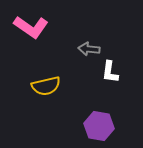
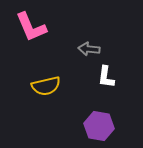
pink L-shape: rotated 32 degrees clockwise
white L-shape: moved 4 px left, 5 px down
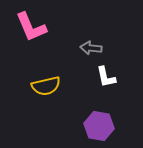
gray arrow: moved 2 px right, 1 px up
white L-shape: rotated 20 degrees counterclockwise
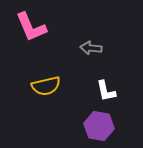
white L-shape: moved 14 px down
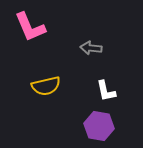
pink L-shape: moved 1 px left
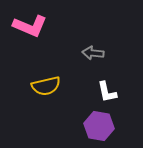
pink L-shape: moved 1 px up; rotated 44 degrees counterclockwise
gray arrow: moved 2 px right, 5 px down
white L-shape: moved 1 px right, 1 px down
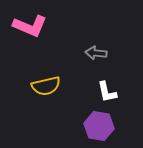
gray arrow: moved 3 px right
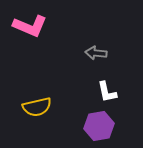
yellow semicircle: moved 9 px left, 21 px down
purple hexagon: rotated 20 degrees counterclockwise
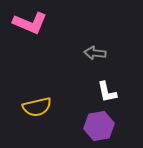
pink L-shape: moved 3 px up
gray arrow: moved 1 px left
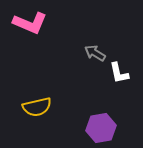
gray arrow: rotated 25 degrees clockwise
white L-shape: moved 12 px right, 19 px up
purple hexagon: moved 2 px right, 2 px down
